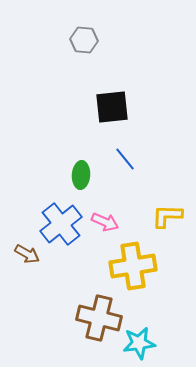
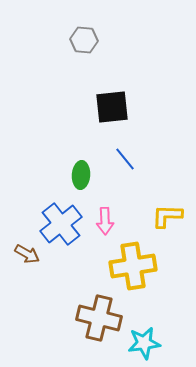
pink arrow: moved 1 px up; rotated 64 degrees clockwise
cyan star: moved 5 px right
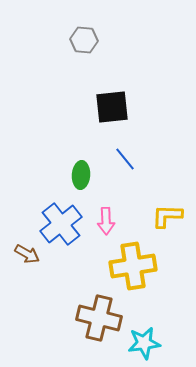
pink arrow: moved 1 px right
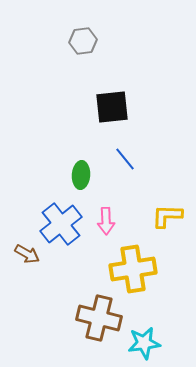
gray hexagon: moved 1 px left, 1 px down; rotated 12 degrees counterclockwise
yellow cross: moved 3 px down
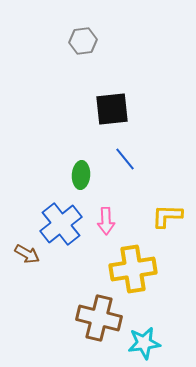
black square: moved 2 px down
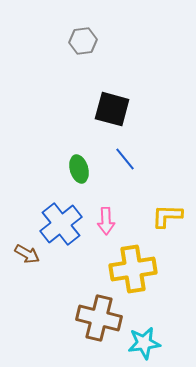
black square: rotated 21 degrees clockwise
green ellipse: moved 2 px left, 6 px up; rotated 20 degrees counterclockwise
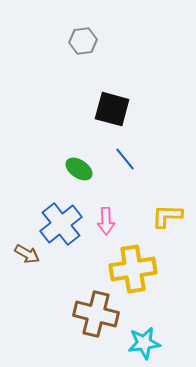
green ellipse: rotated 40 degrees counterclockwise
brown cross: moved 3 px left, 4 px up
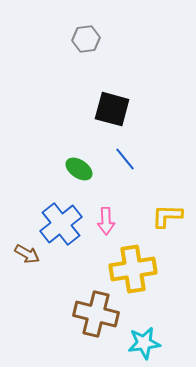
gray hexagon: moved 3 px right, 2 px up
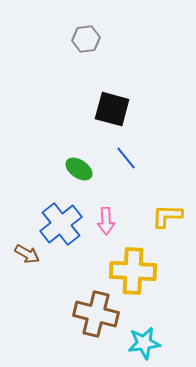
blue line: moved 1 px right, 1 px up
yellow cross: moved 2 px down; rotated 12 degrees clockwise
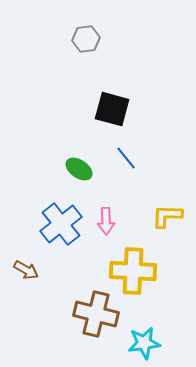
brown arrow: moved 1 px left, 16 px down
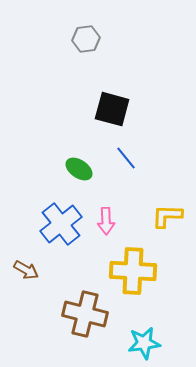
brown cross: moved 11 px left
